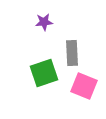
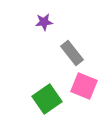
gray rectangle: rotated 35 degrees counterclockwise
green square: moved 3 px right, 26 px down; rotated 16 degrees counterclockwise
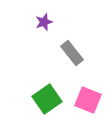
purple star: rotated 12 degrees counterclockwise
pink square: moved 4 px right, 14 px down
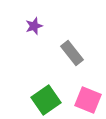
purple star: moved 10 px left, 4 px down
green square: moved 1 px left, 1 px down
